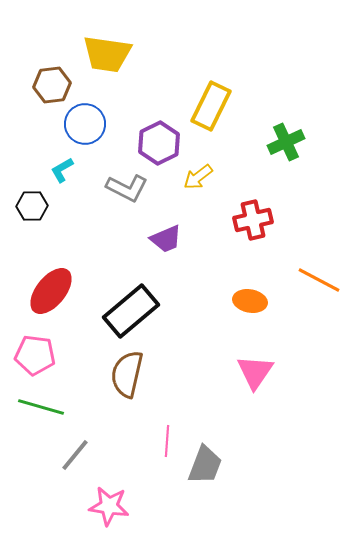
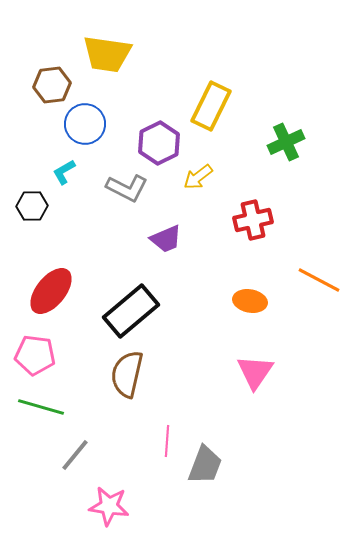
cyan L-shape: moved 2 px right, 2 px down
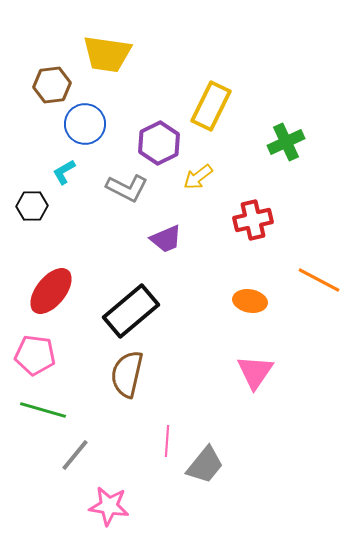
green line: moved 2 px right, 3 px down
gray trapezoid: rotated 18 degrees clockwise
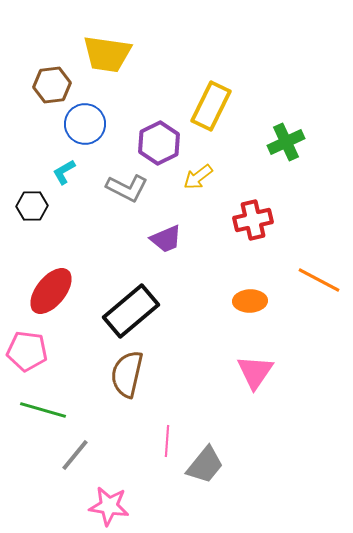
orange ellipse: rotated 12 degrees counterclockwise
pink pentagon: moved 8 px left, 4 px up
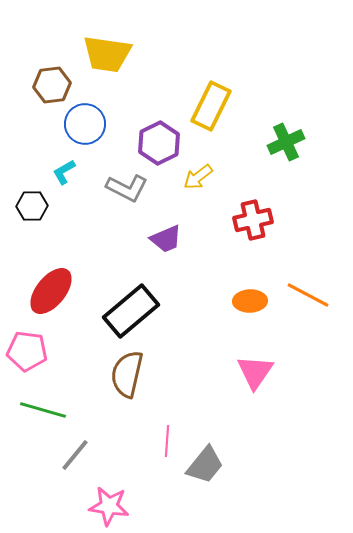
orange line: moved 11 px left, 15 px down
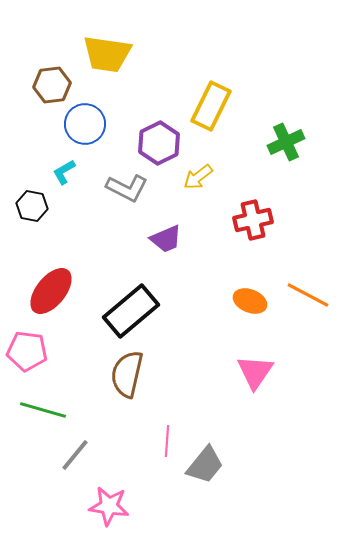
black hexagon: rotated 12 degrees clockwise
orange ellipse: rotated 24 degrees clockwise
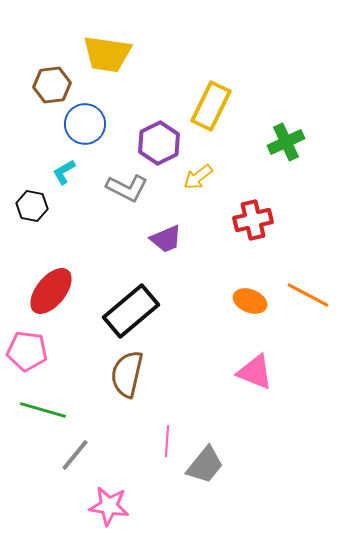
pink triangle: rotated 42 degrees counterclockwise
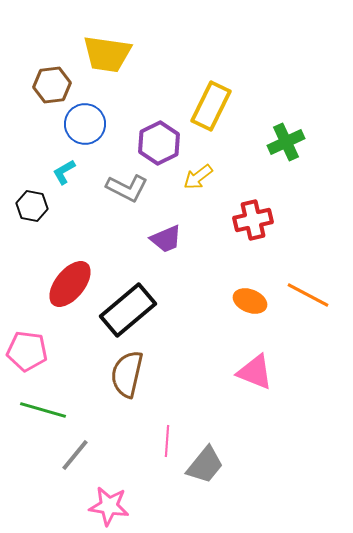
red ellipse: moved 19 px right, 7 px up
black rectangle: moved 3 px left, 1 px up
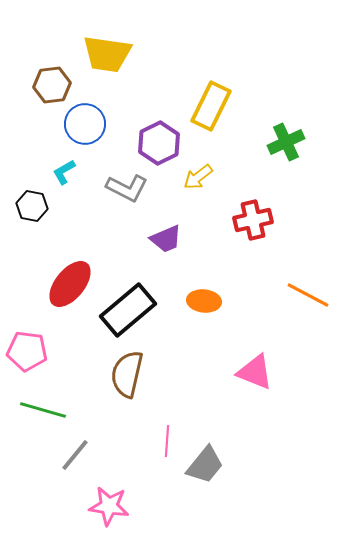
orange ellipse: moved 46 px left; rotated 16 degrees counterclockwise
